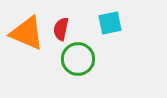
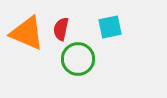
cyan square: moved 4 px down
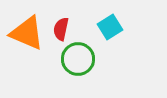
cyan square: rotated 20 degrees counterclockwise
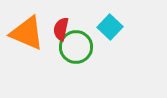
cyan square: rotated 15 degrees counterclockwise
green circle: moved 2 px left, 12 px up
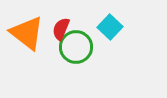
red semicircle: rotated 10 degrees clockwise
orange triangle: rotated 15 degrees clockwise
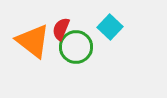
orange triangle: moved 6 px right, 8 px down
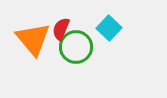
cyan square: moved 1 px left, 1 px down
orange triangle: moved 2 px up; rotated 12 degrees clockwise
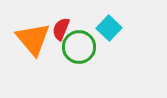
green circle: moved 3 px right
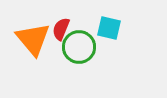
cyan square: rotated 30 degrees counterclockwise
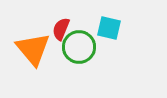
orange triangle: moved 10 px down
